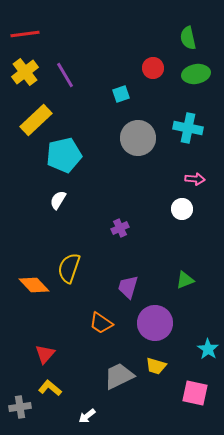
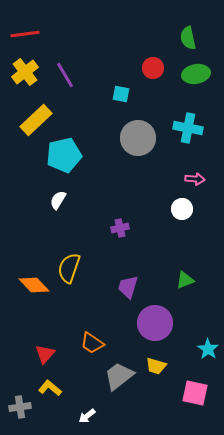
cyan square: rotated 30 degrees clockwise
purple cross: rotated 12 degrees clockwise
orange trapezoid: moved 9 px left, 20 px down
gray trapezoid: rotated 12 degrees counterclockwise
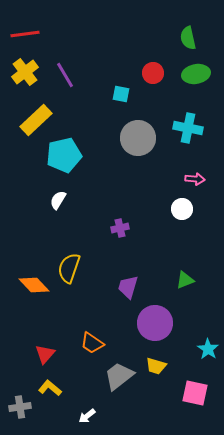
red circle: moved 5 px down
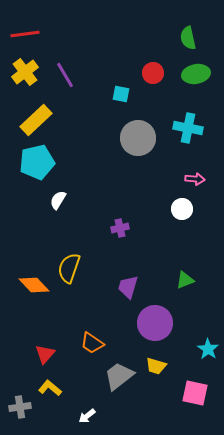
cyan pentagon: moved 27 px left, 7 px down
